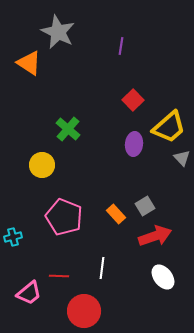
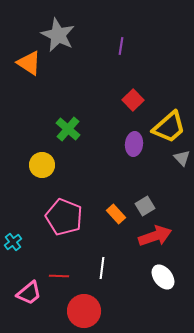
gray star: moved 3 px down
cyan cross: moved 5 px down; rotated 24 degrees counterclockwise
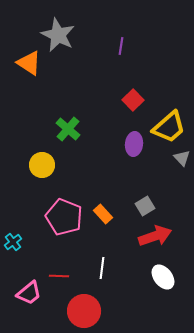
orange rectangle: moved 13 px left
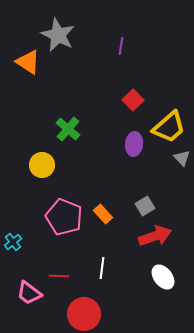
orange triangle: moved 1 px left, 1 px up
pink trapezoid: rotated 76 degrees clockwise
red circle: moved 3 px down
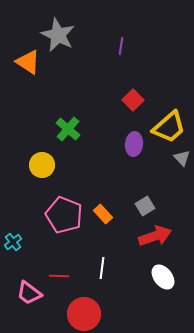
pink pentagon: moved 2 px up
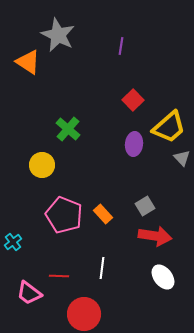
red arrow: rotated 28 degrees clockwise
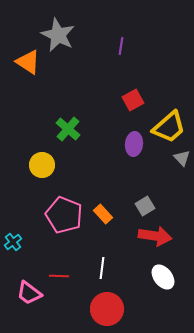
red square: rotated 15 degrees clockwise
red circle: moved 23 px right, 5 px up
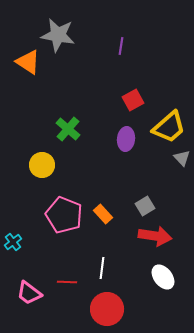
gray star: rotated 16 degrees counterclockwise
purple ellipse: moved 8 px left, 5 px up
red line: moved 8 px right, 6 px down
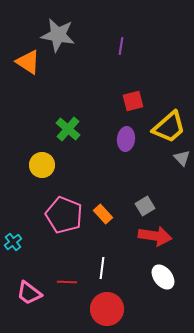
red square: moved 1 px down; rotated 15 degrees clockwise
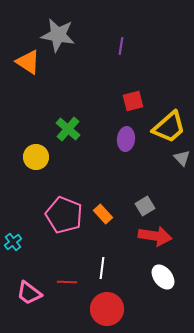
yellow circle: moved 6 px left, 8 px up
